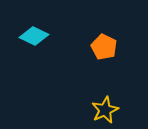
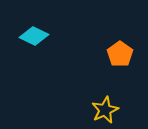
orange pentagon: moved 16 px right, 7 px down; rotated 10 degrees clockwise
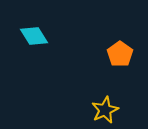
cyan diamond: rotated 32 degrees clockwise
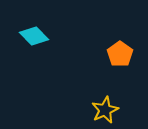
cyan diamond: rotated 12 degrees counterclockwise
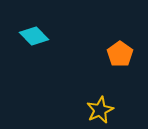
yellow star: moved 5 px left
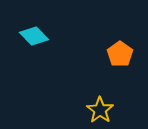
yellow star: rotated 12 degrees counterclockwise
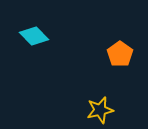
yellow star: rotated 24 degrees clockwise
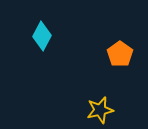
cyan diamond: moved 8 px right; rotated 72 degrees clockwise
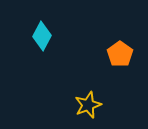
yellow star: moved 12 px left, 5 px up; rotated 8 degrees counterclockwise
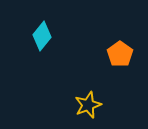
cyan diamond: rotated 12 degrees clockwise
